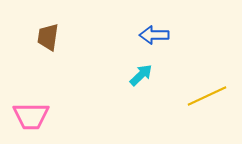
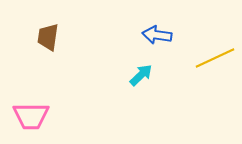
blue arrow: moved 3 px right; rotated 8 degrees clockwise
yellow line: moved 8 px right, 38 px up
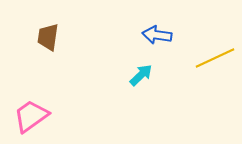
pink trapezoid: rotated 144 degrees clockwise
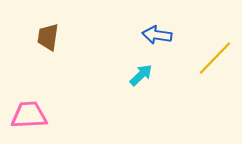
yellow line: rotated 21 degrees counterclockwise
pink trapezoid: moved 2 px left, 1 px up; rotated 33 degrees clockwise
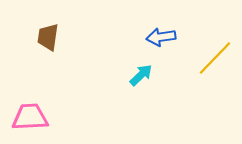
blue arrow: moved 4 px right, 2 px down; rotated 16 degrees counterclockwise
pink trapezoid: moved 1 px right, 2 px down
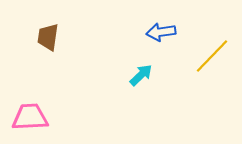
blue arrow: moved 5 px up
yellow line: moved 3 px left, 2 px up
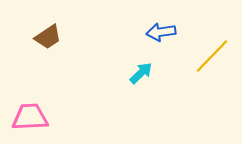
brown trapezoid: rotated 132 degrees counterclockwise
cyan arrow: moved 2 px up
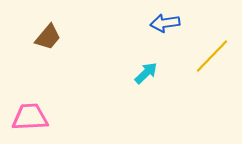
blue arrow: moved 4 px right, 9 px up
brown trapezoid: rotated 16 degrees counterclockwise
cyan arrow: moved 5 px right
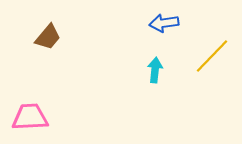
blue arrow: moved 1 px left
cyan arrow: moved 9 px right, 3 px up; rotated 40 degrees counterclockwise
